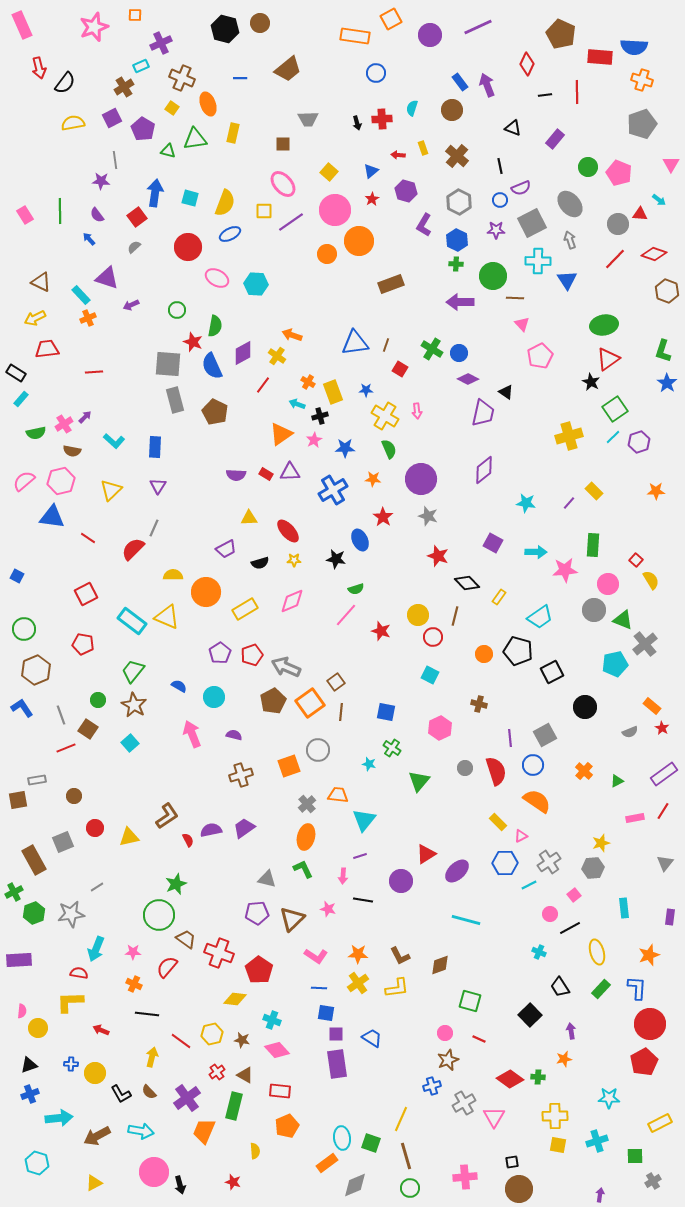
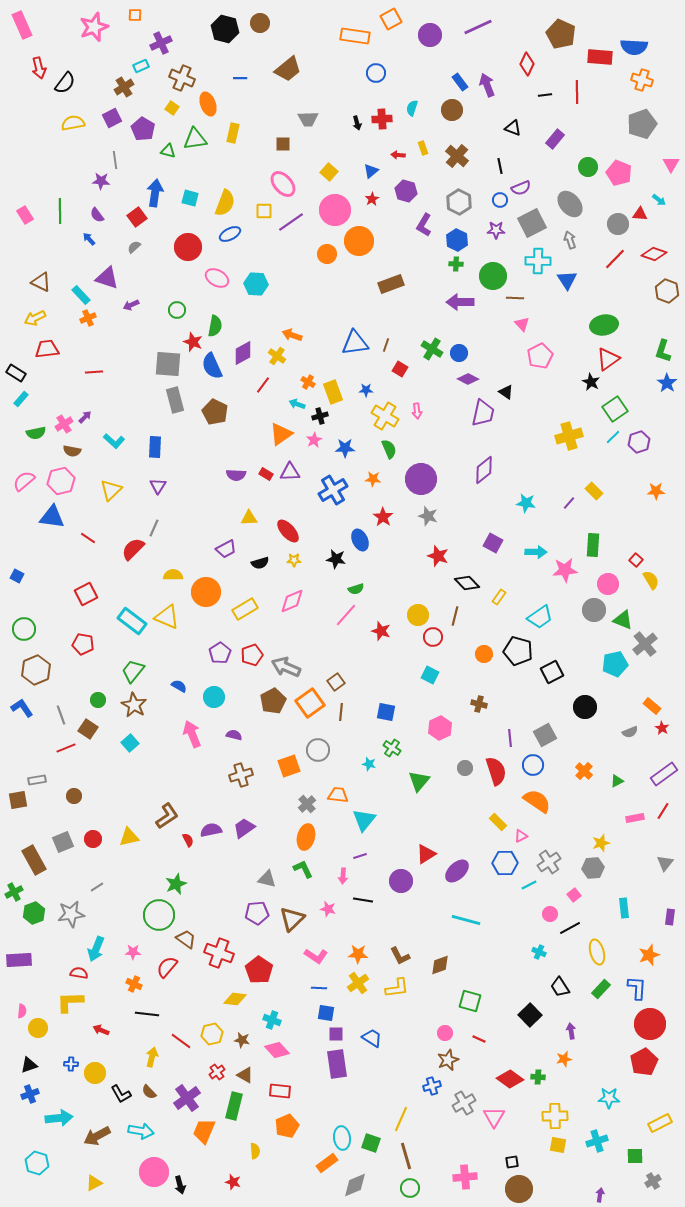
red circle at (95, 828): moved 2 px left, 11 px down
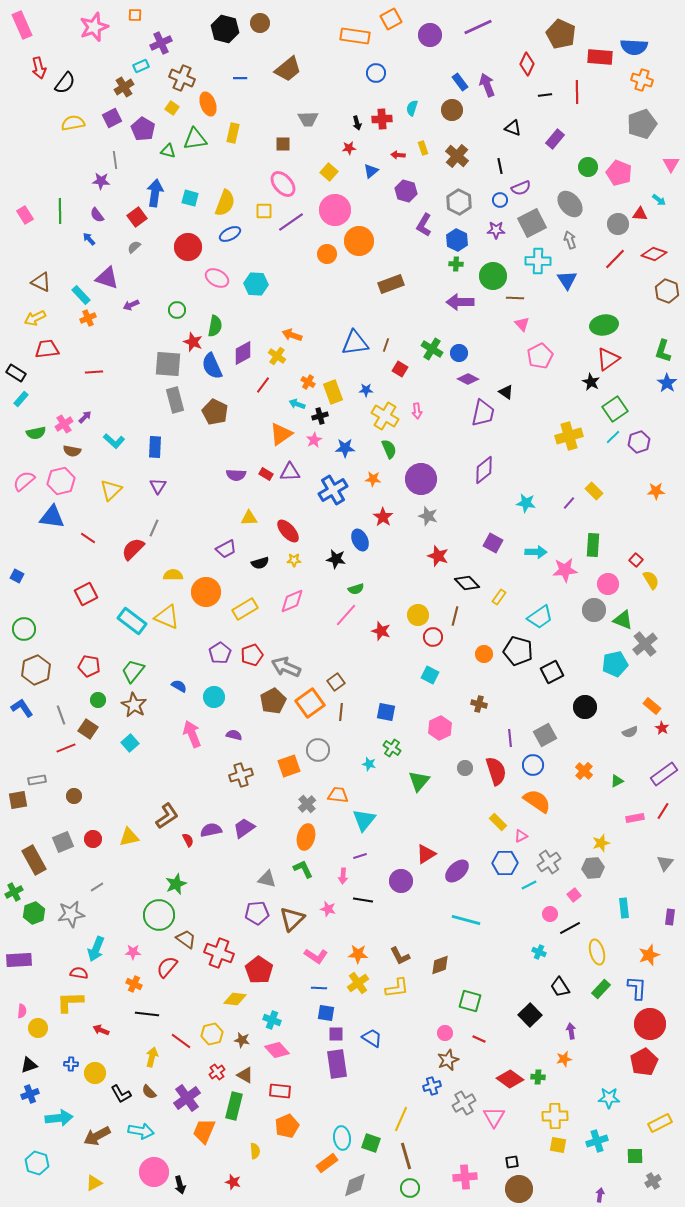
red star at (372, 199): moved 23 px left, 51 px up; rotated 24 degrees clockwise
red pentagon at (83, 644): moved 6 px right, 22 px down
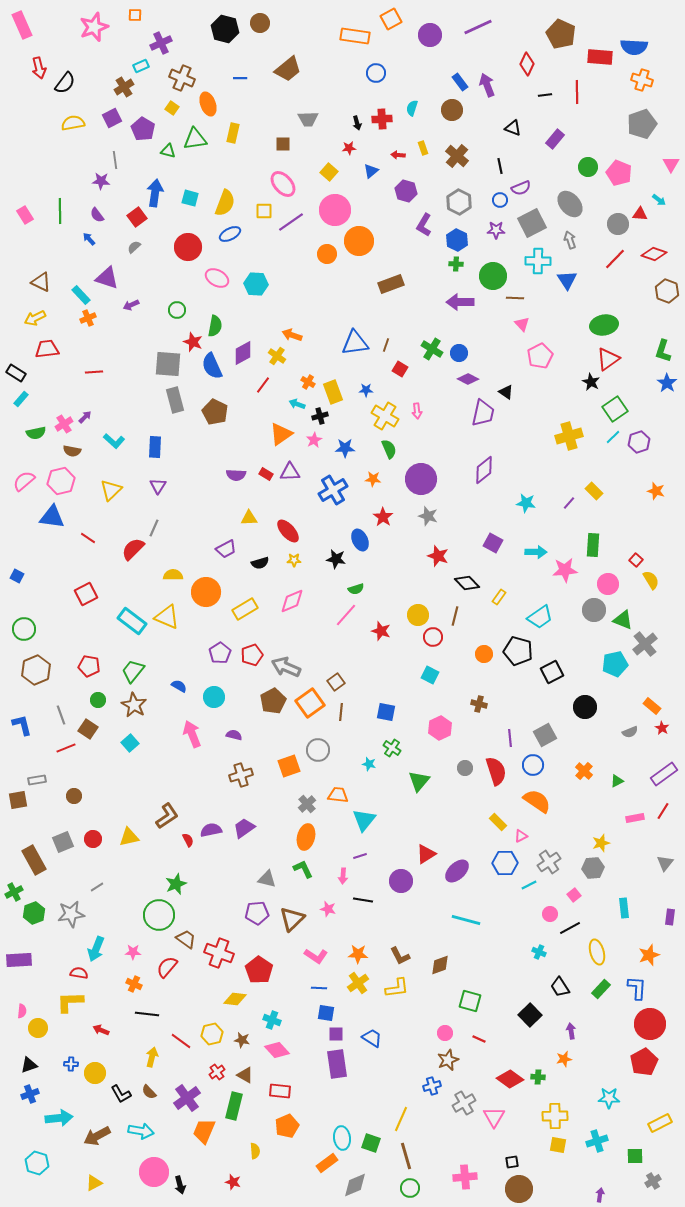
orange star at (656, 491): rotated 18 degrees clockwise
blue L-shape at (22, 708): moved 17 px down; rotated 20 degrees clockwise
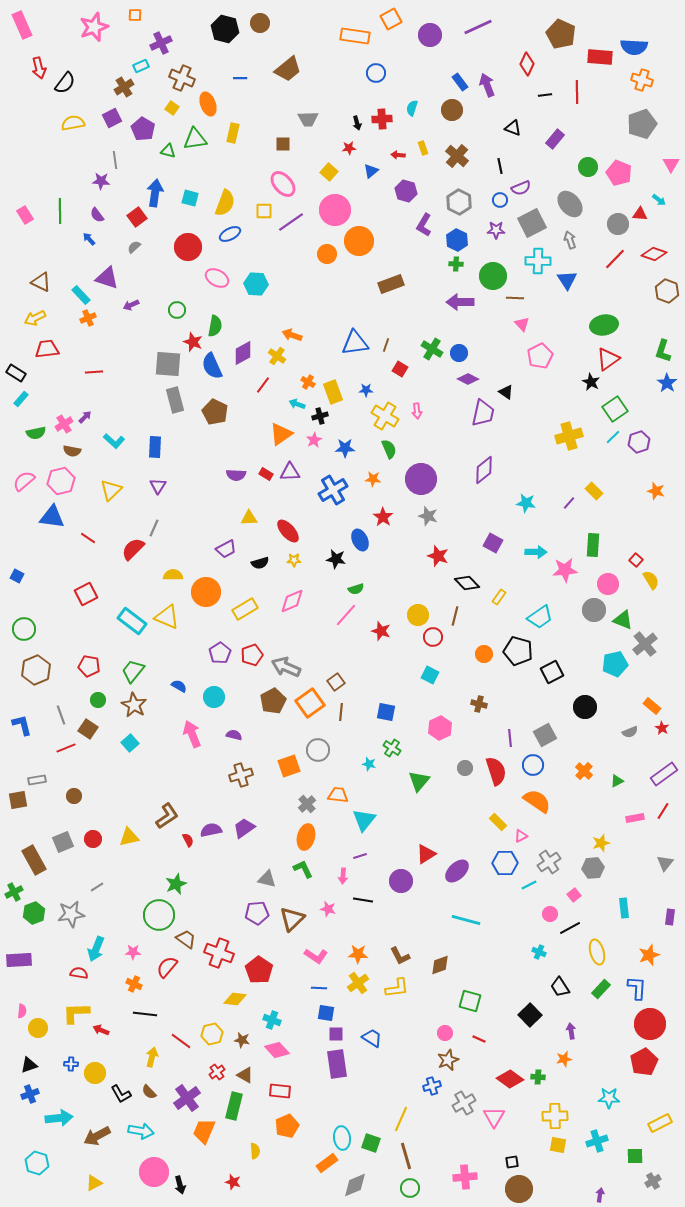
yellow L-shape at (70, 1002): moved 6 px right, 11 px down
black line at (147, 1014): moved 2 px left
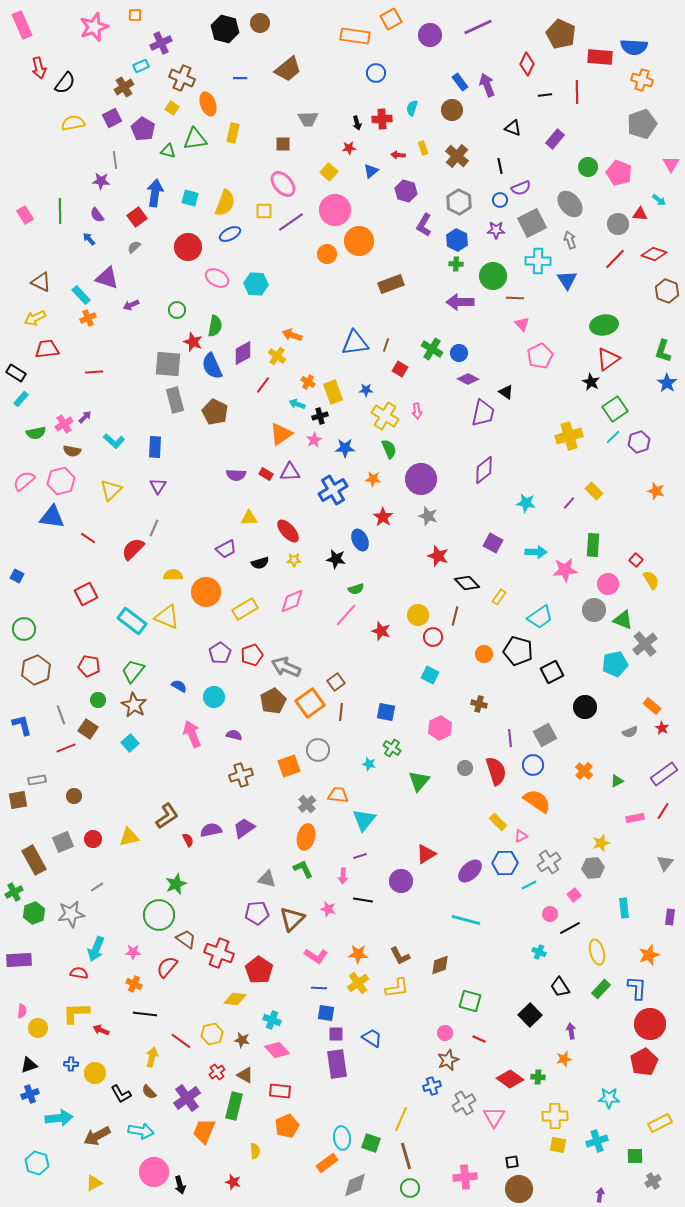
purple ellipse at (457, 871): moved 13 px right
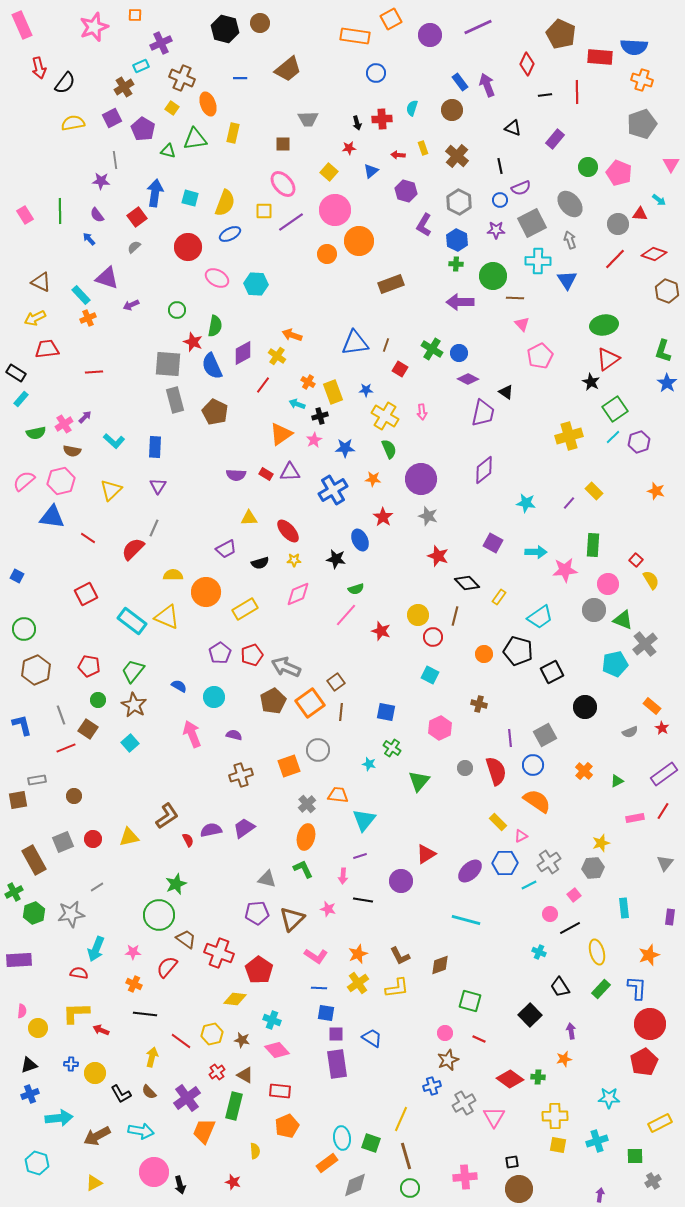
pink arrow at (417, 411): moved 5 px right, 1 px down
pink diamond at (292, 601): moved 6 px right, 7 px up
orange star at (358, 954): rotated 24 degrees counterclockwise
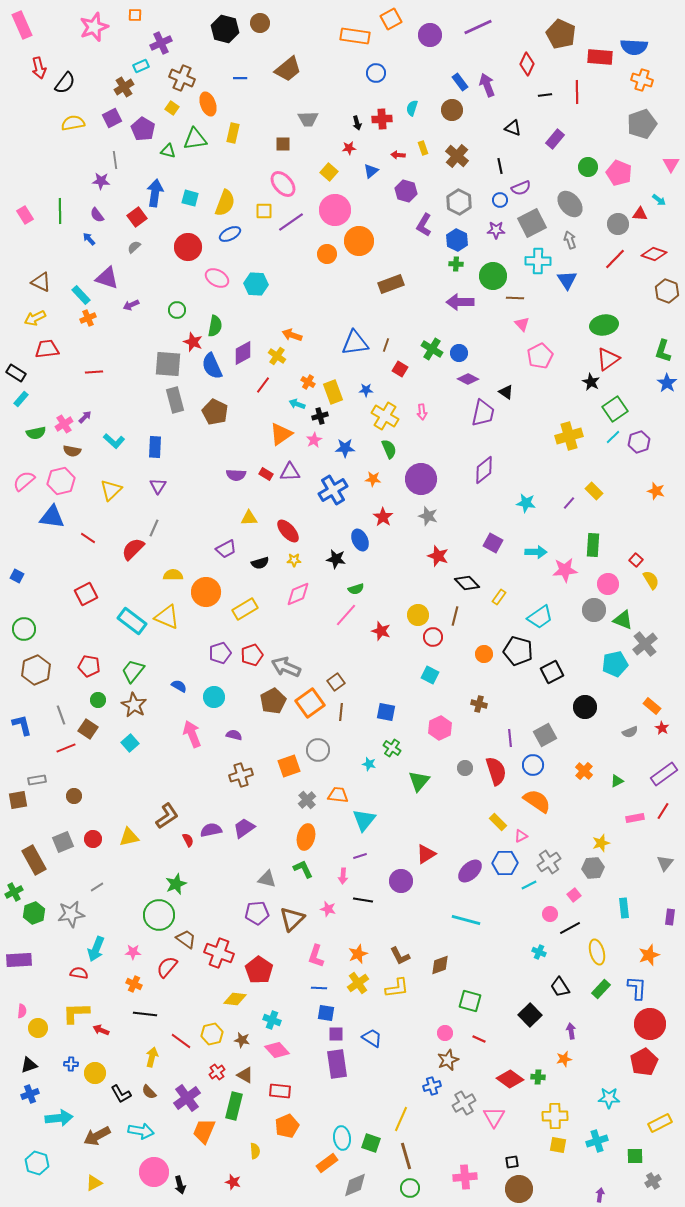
purple pentagon at (220, 653): rotated 15 degrees clockwise
gray cross at (307, 804): moved 4 px up
pink L-shape at (316, 956): rotated 75 degrees clockwise
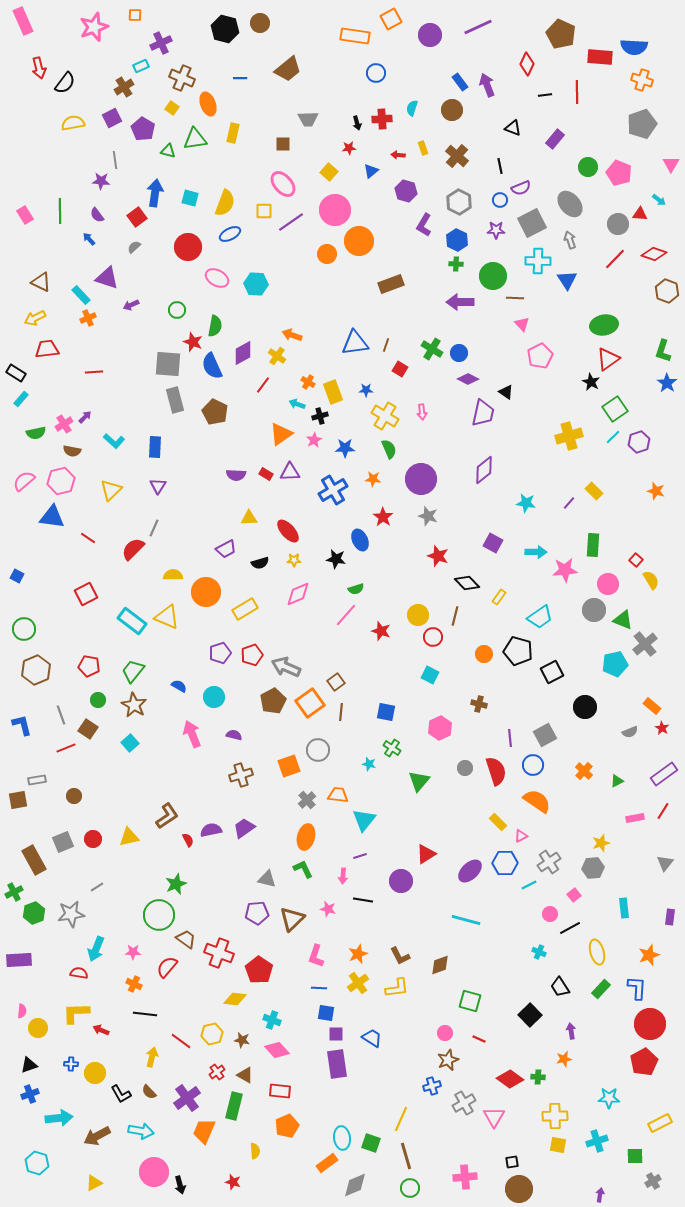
pink rectangle at (22, 25): moved 1 px right, 4 px up
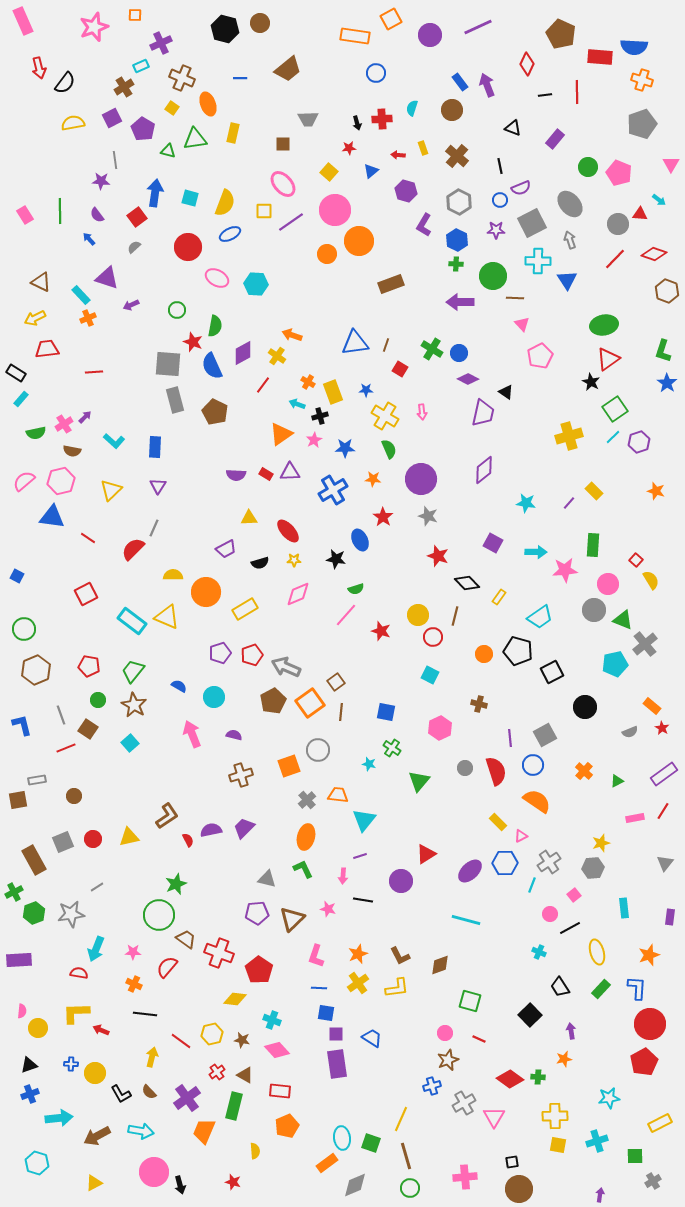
purple trapezoid at (244, 828): rotated 10 degrees counterclockwise
cyan line at (529, 885): moved 3 px right; rotated 42 degrees counterclockwise
cyan star at (609, 1098): rotated 10 degrees counterclockwise
